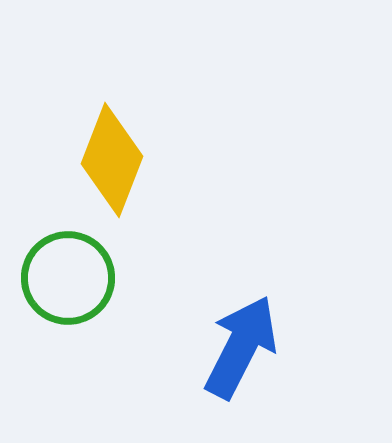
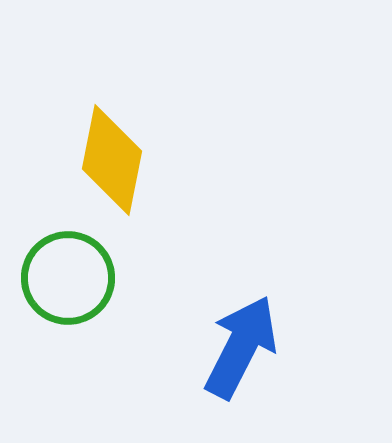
yellow diamond: rotated 10 degrees counterclockwise
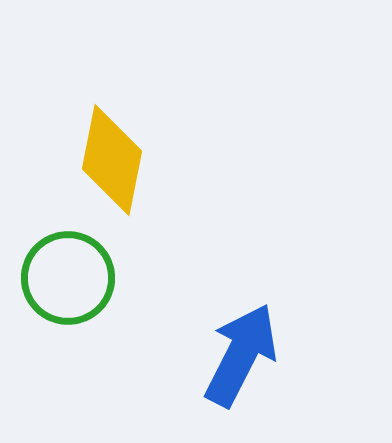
blue arrow: moved 8 px down
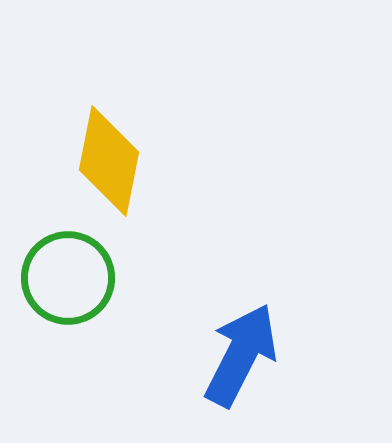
yellow diamond: moved 3 px left, 1 px down
